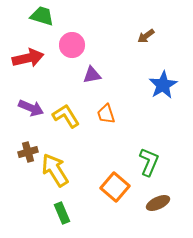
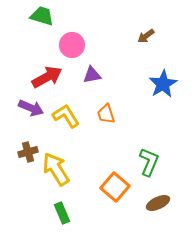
red arrow: moved 19 px right, 19 px down; rotated 16 degrees counterclockwise
blue star: moved 1 px up
yellow arrow: moved 1 px right, 1 px up
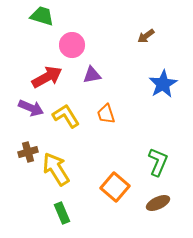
green L-shape: moved 9 px right
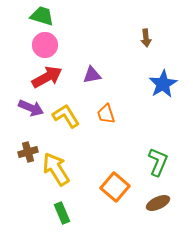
brown arrow: moved 2 px down; rotated 60 degrees counterclockwise
pink circle: moved 27 px left
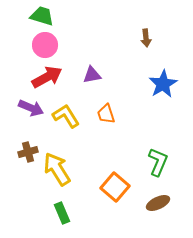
yellow arrow: moved 1 px right
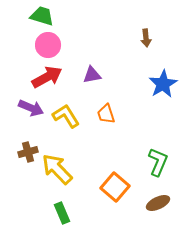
pink circle: moved 3 px right
yellow arrow: rotated 12 degrees counterclockwise
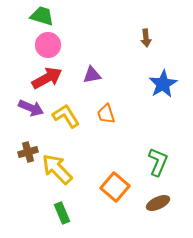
red arrow: moved 1 px down
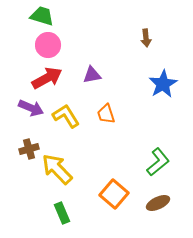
brown cross: moved 1 px right, 3 px up
green L-shape: rotated 28 degrees clockwise
orange square: moved 1 px left, 7 px down
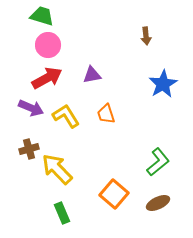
brown arrow: moved 2 px up
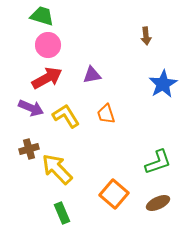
green L-shape: rotated 20 degrees clockwise
